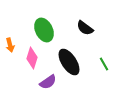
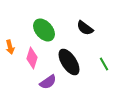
green ellipse: rotated 15 degrees counterclockwise
orange arrow: moved 2 px down
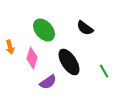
green line: moved 7 px down
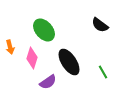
black semicircle: moved 15 px right, 3 px up
green line: moved 1 px left, 1 px down
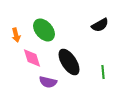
black semicircle: rotated 66 degrees counterclockwise
orange arrow: moved 6 px right, 12 px up
pink diamond: rotated 35 degrees counterclockwise
green line: rotated 24 degrees clockwise
purple semicircle: rotated 48 degrees clockwise
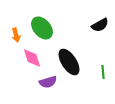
green ellipse: moved 2 px left, 2 px up
purple semicircle: rotated 30 degrees counterclockwise
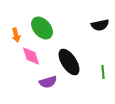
black semicircle: rotated 18 degrees clockwise
pink diamond: moved 1 px left, 2 px up
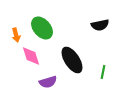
black ellipse: moved 3 px right, 2 px up
green line: rotated 16 degrees clockwise
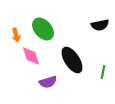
green ellipse: moved 1 px right, 1 px down
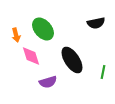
black semicircle: moved 4 px left, 2 px up
